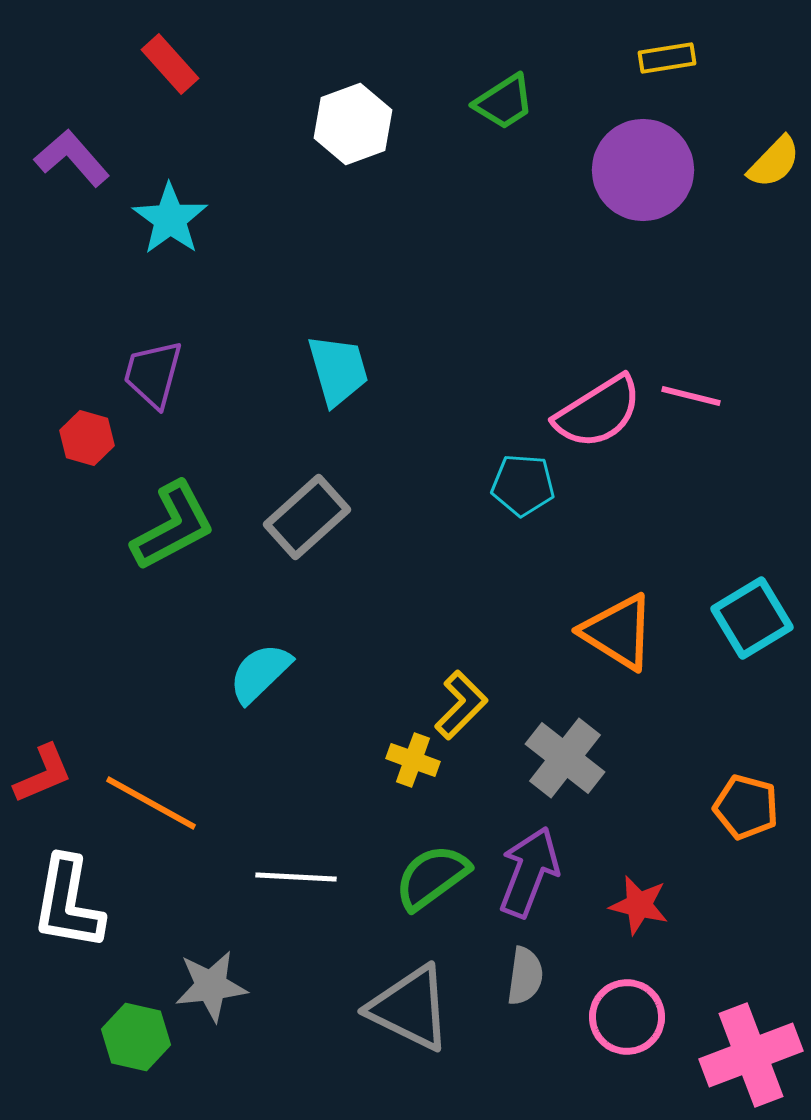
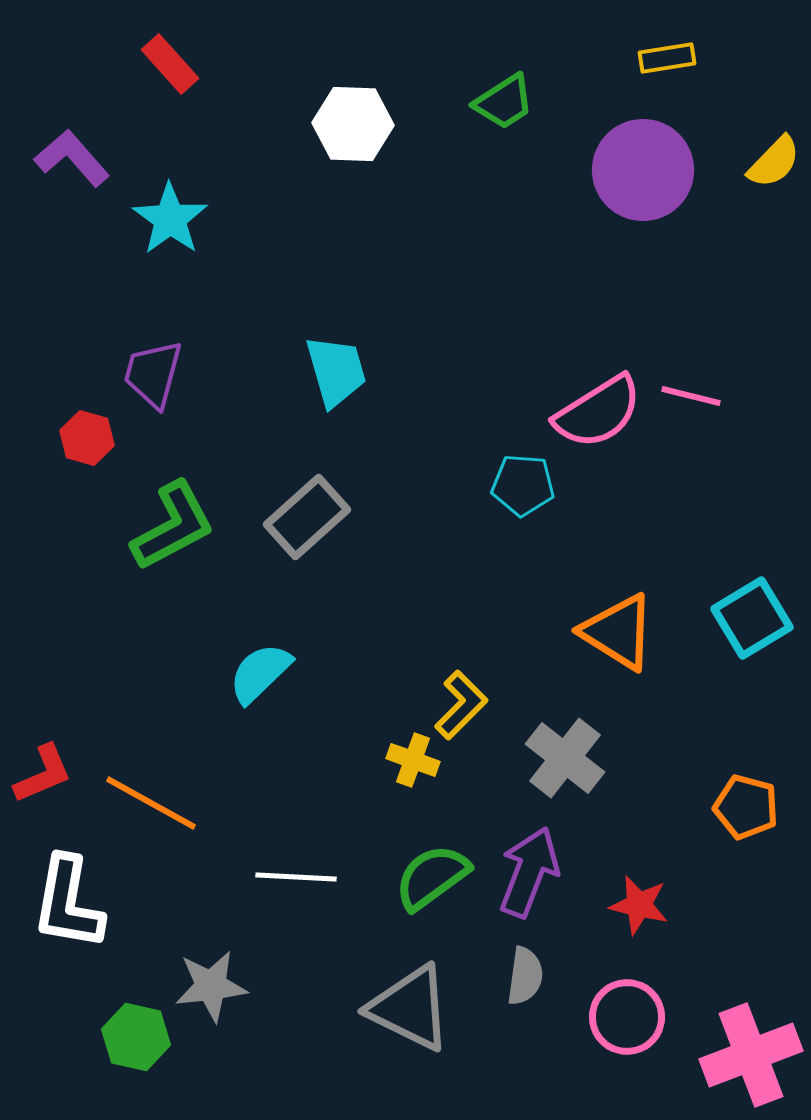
white hexagon: rotated 22 degrees clockwise
cyan trapezoid: moved 2 px left, 1 px down
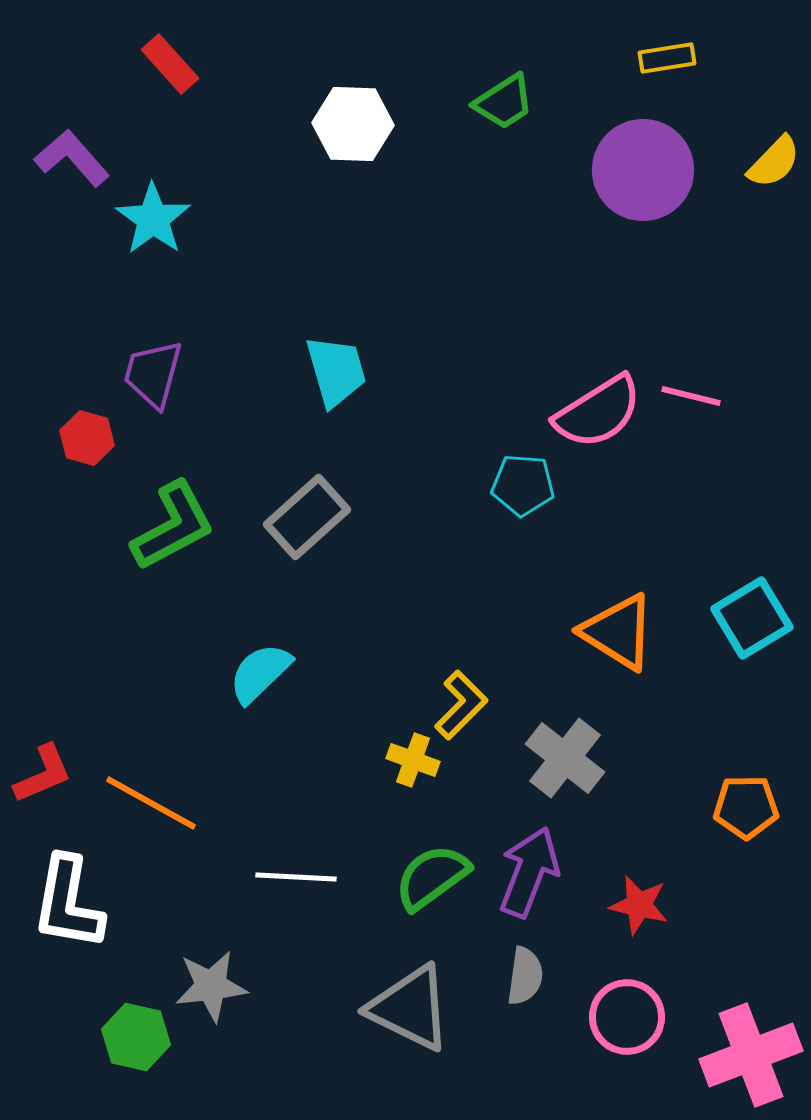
cyan star: moved 17 px left
orange pentagon: rotated 16 degrees counterclockwise
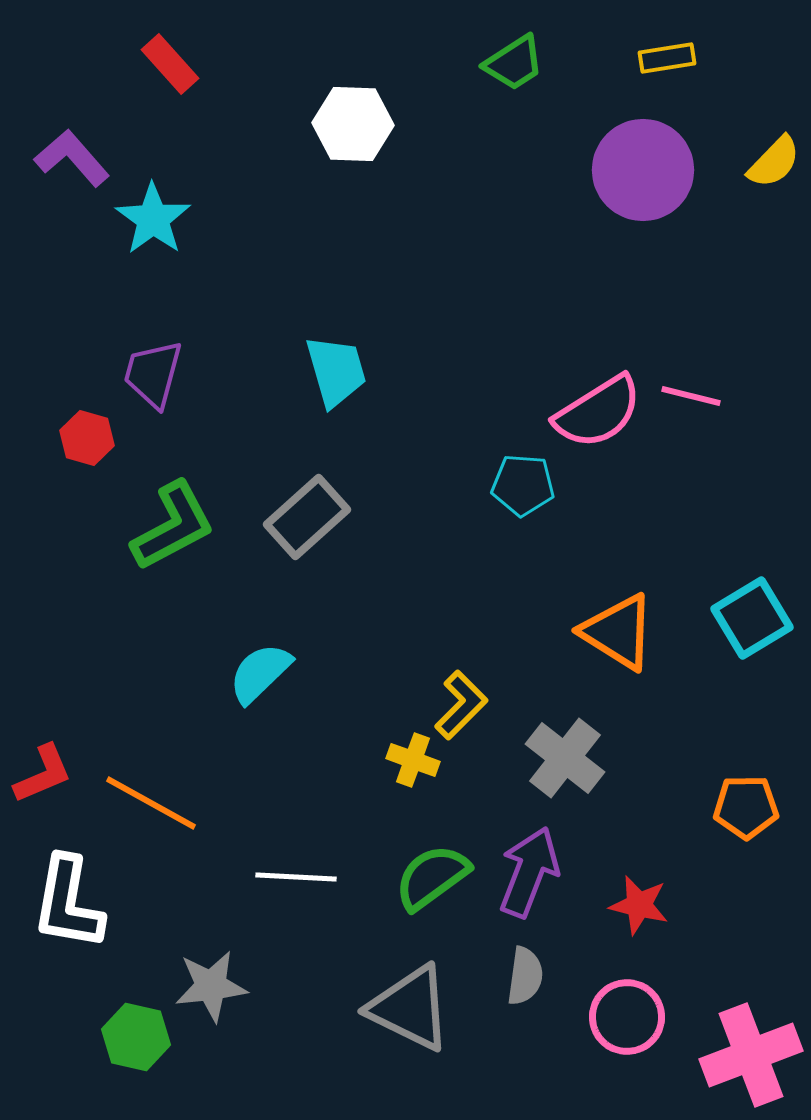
green trapezoid: moved 10 px right, 39 px up
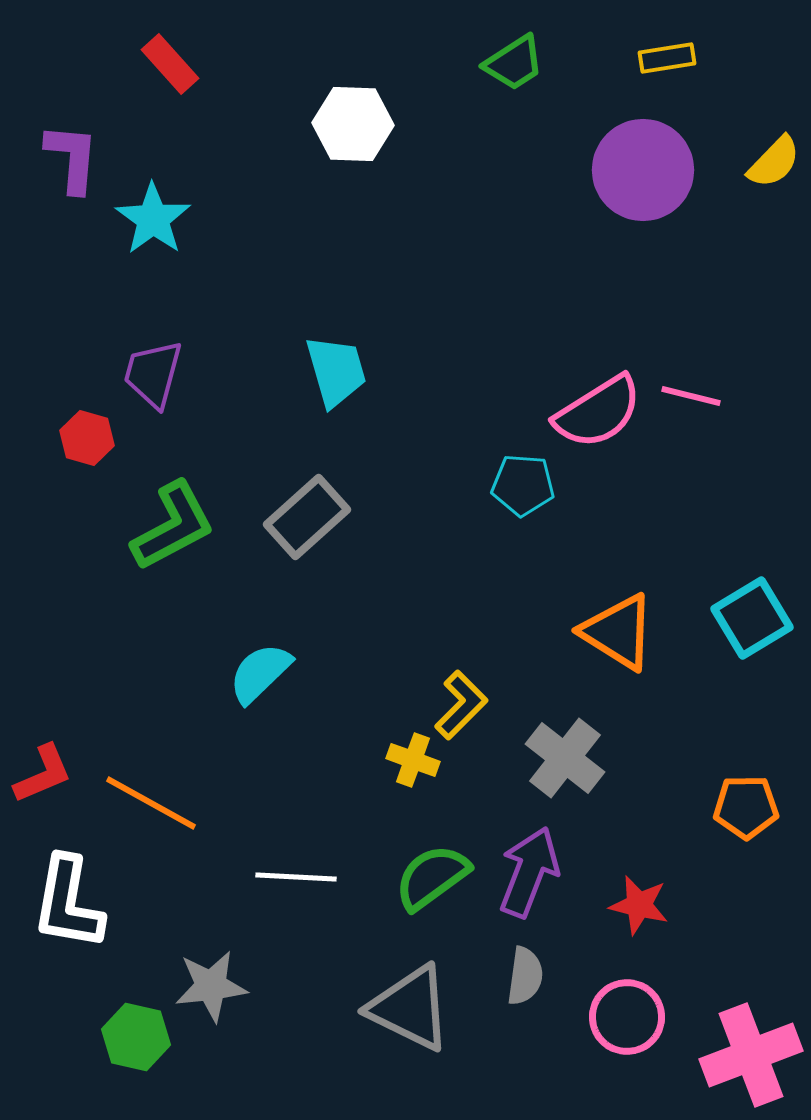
purple L-shape: rotated 46 degrees clockwise
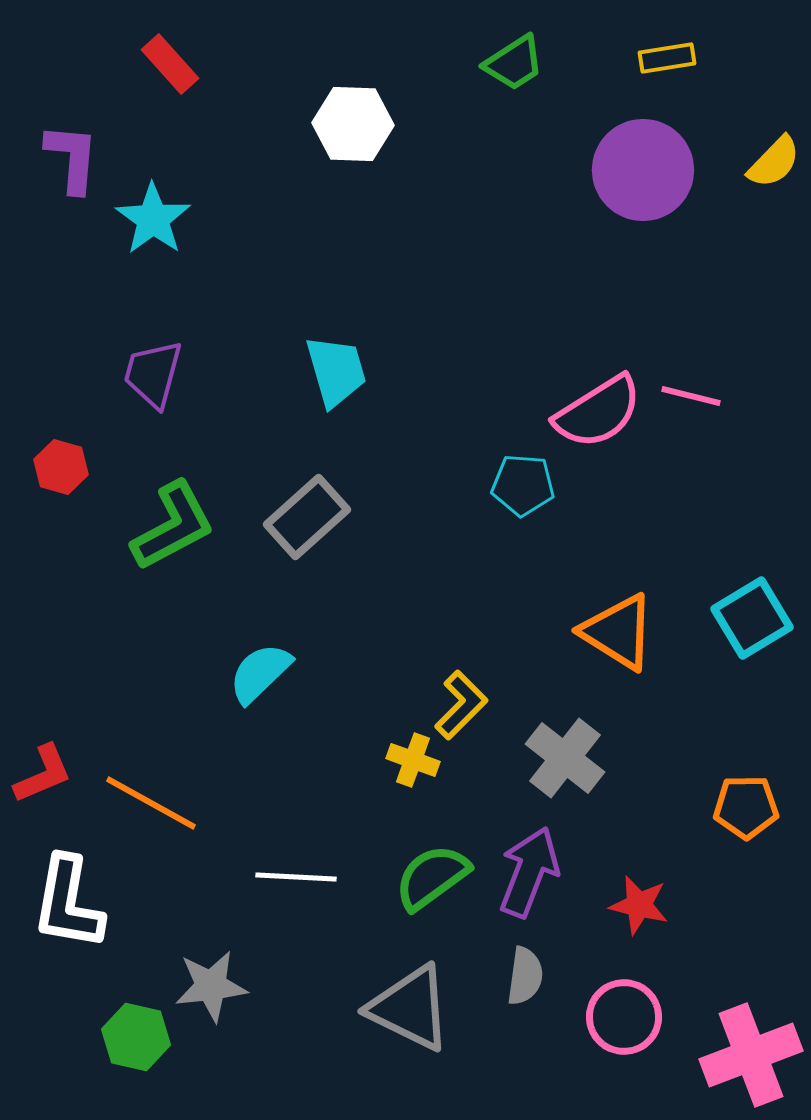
red hexagon: moved 26 px left, 29 px down
pink circle: moved 3 px left
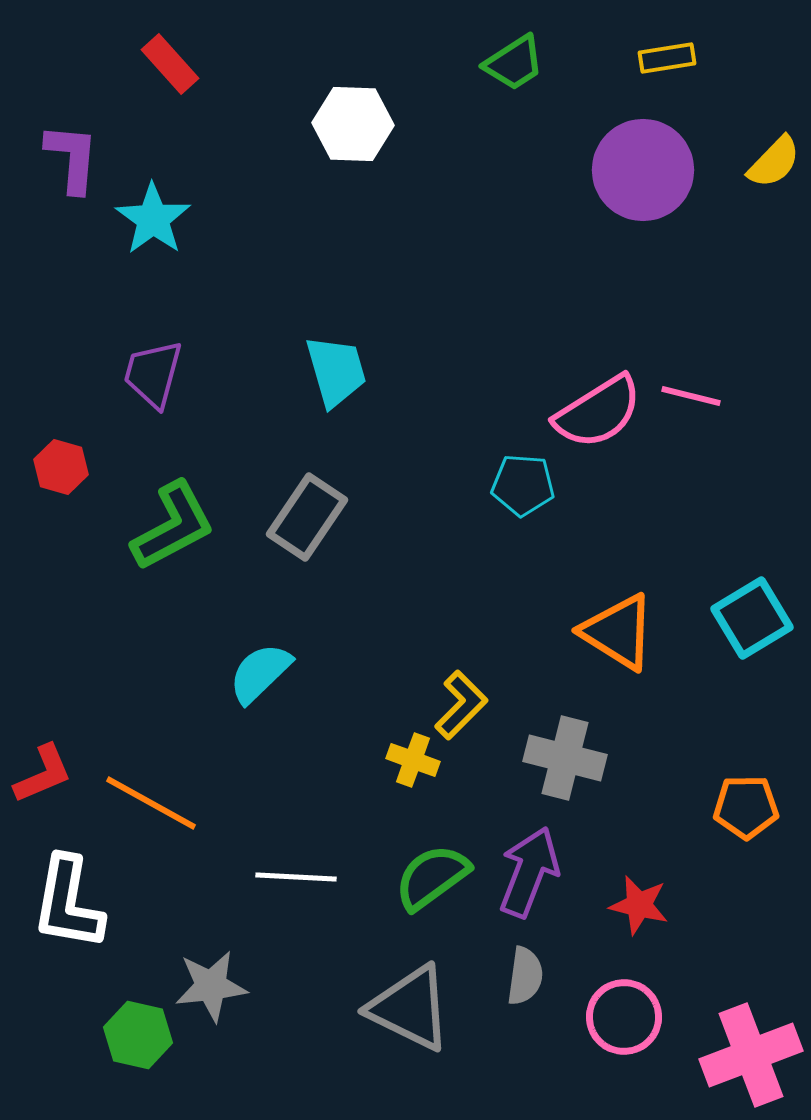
gray rectangle: rotated 14 degrees counterclockwise
gray cross: rotated 24 degrees counterclockwise
green hexagon: moved 2 px right, 2 px up
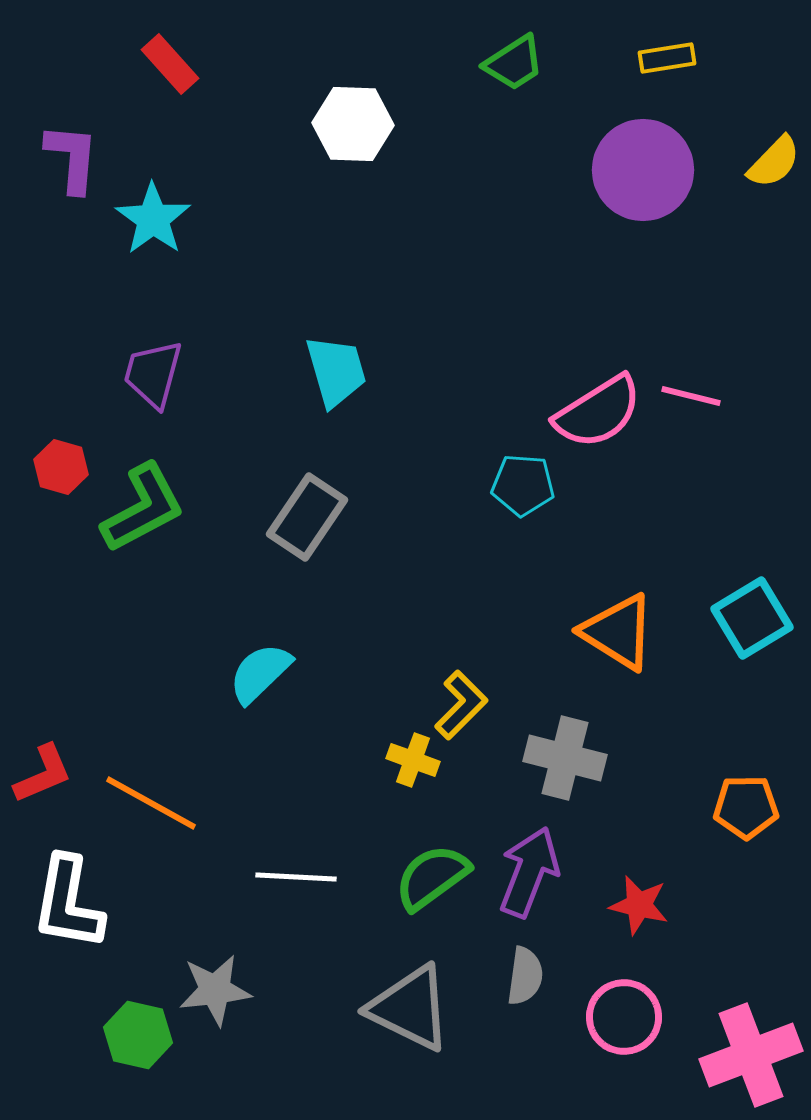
green L-shape: moved 30 px left, 18 px up
gray star: moved 4 px right, 4 px down
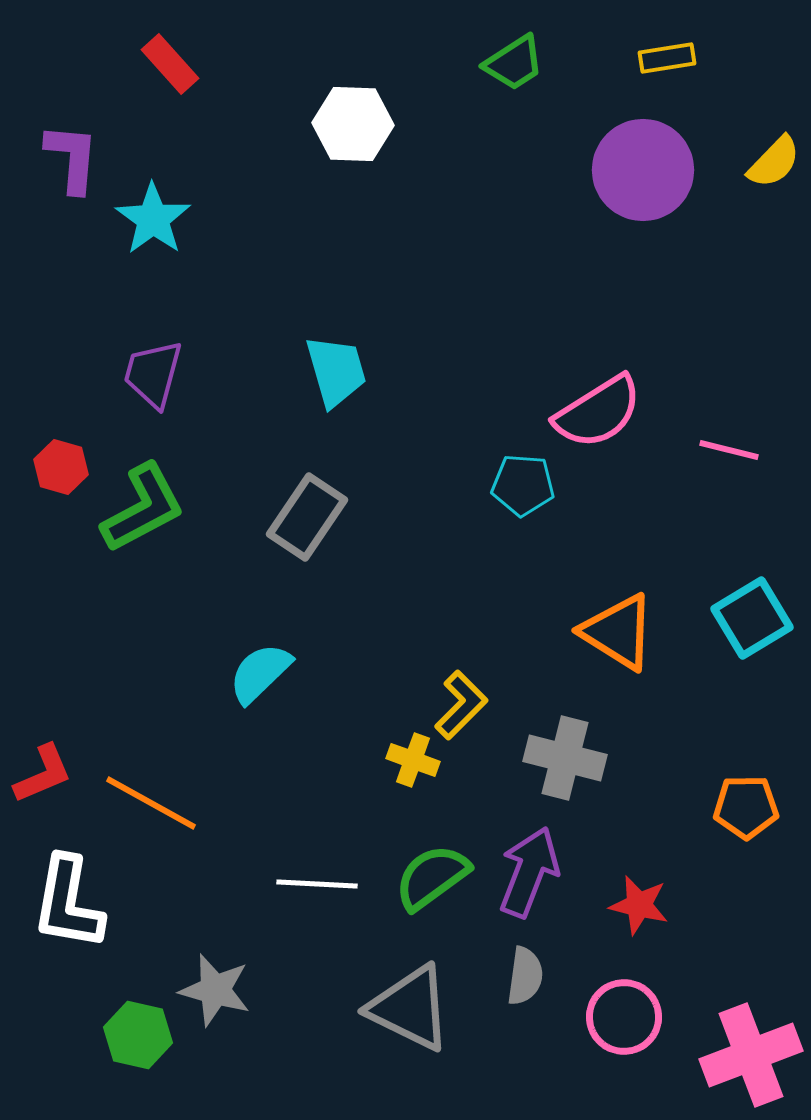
pink line: moved 38 px right, 54 px down
white line: moved 21 px right, 7 px down
gray star: rotated 22 degrees clockwise
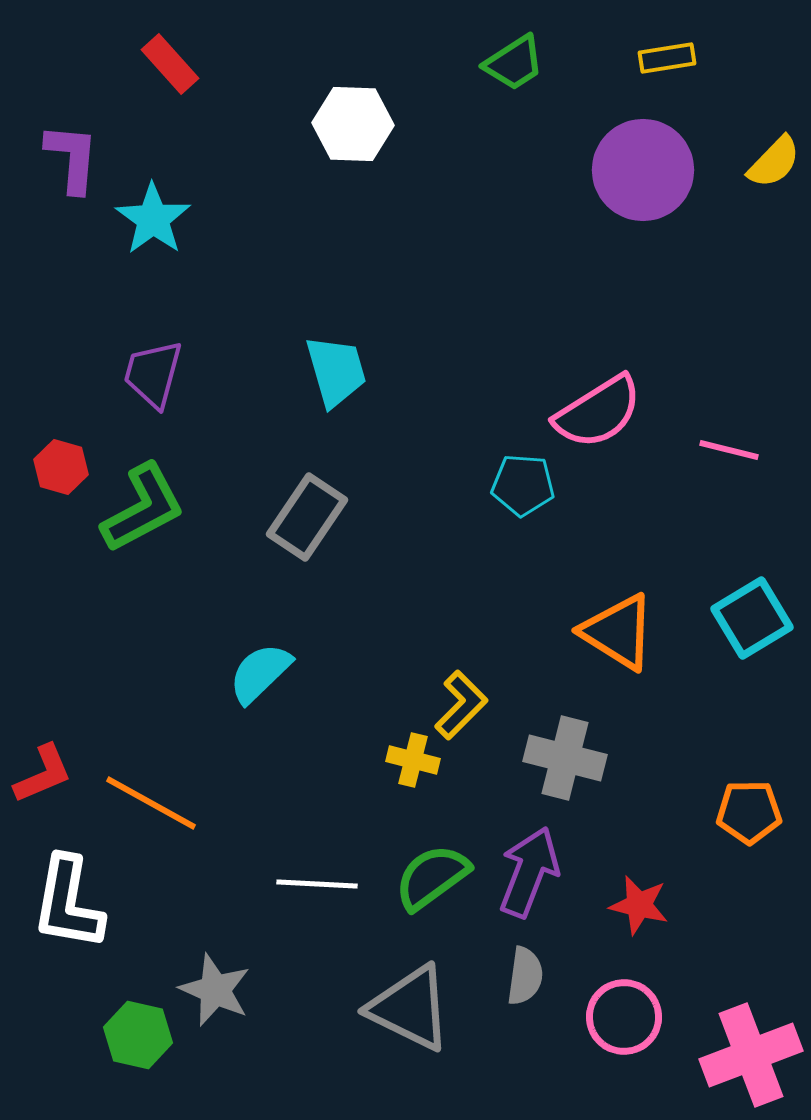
yellow cross: rotated 6 degrees counterclockwise
orange pentagon: moved 3 px right, 5 px down
gray star: rotated 8 degrees clockwise
